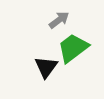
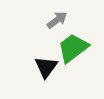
gray arrow: moved 2 px left
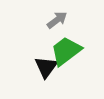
green trapezoid: moved 7 px left, 3 px down
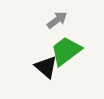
black triangle: rotated 25 degrees counterclockwise
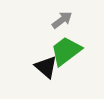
gray arrow: moved 5 px right
